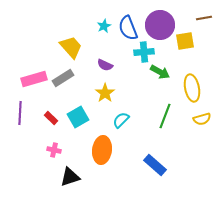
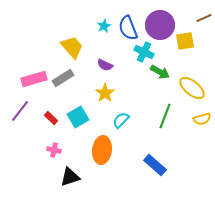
brown line: rotated 14 degrees counterclockwise
yellow trapezoid: moved 1 px right
cyan cross: rotated 30 degrees clockwise
yellow ellipse: rotated 40 degrees counterclockwise
purple line: moved 2 px up; rotated 35 degrees clockwise
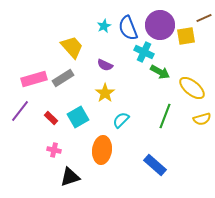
yellow square: moved 1 px right, 5 px up
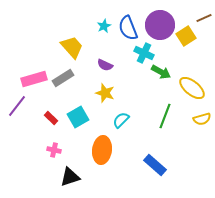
yellow square: rotated 24 degrees counterclockwise
cyan cross: moved 1 px down
green arrow: moved 1 px right
yellow star: rotated 18 degrees counterclockwise
purple line: moved 3 px left, 5 px up
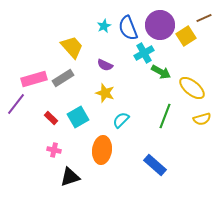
cyan cross: rotated 36 degrees clockwise
purple line: moved 1 px left, 2 px up
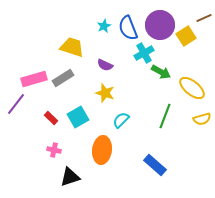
yellow trapezoid: rotated 30 degrees counterclockwise
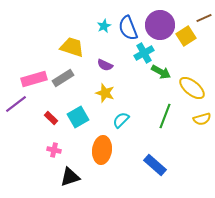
purple line: rotated 15 degrees clockwise
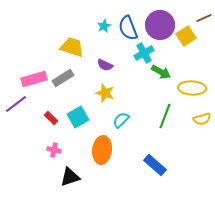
yellow ellipse: rotated 36 degrees counterclockwise
